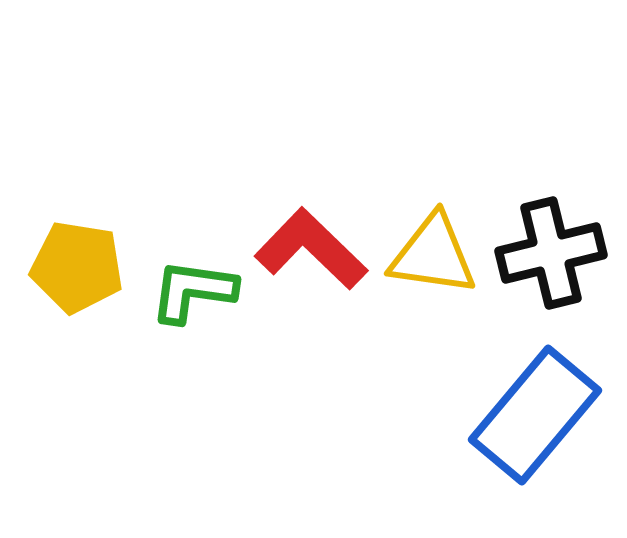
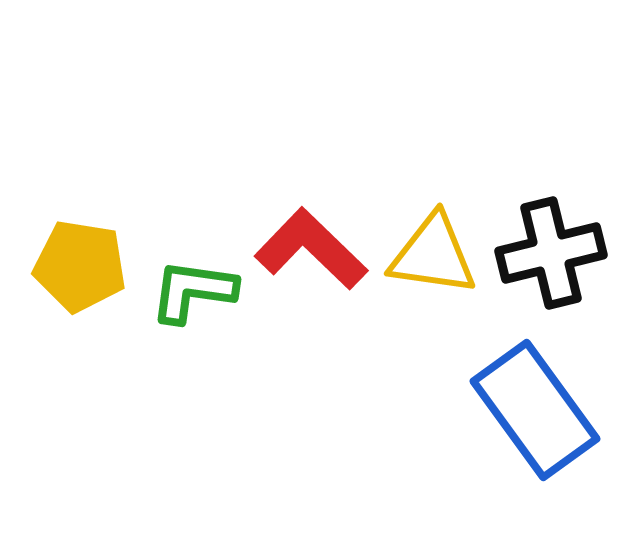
yellow pentagon: moved 3 px right, 1 px up
blue rectangle: moved 5 px up; rotated 76 degrees counterclockwise
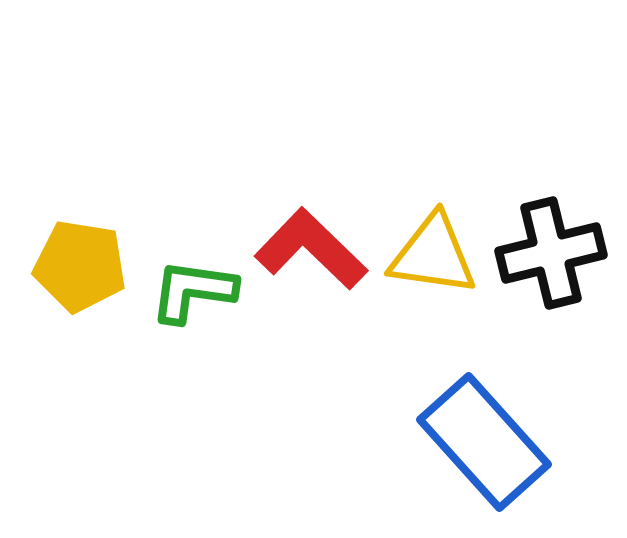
blue rectangle: moved 51 px left, 32 px down; rotated 6 degrees counterclockwise
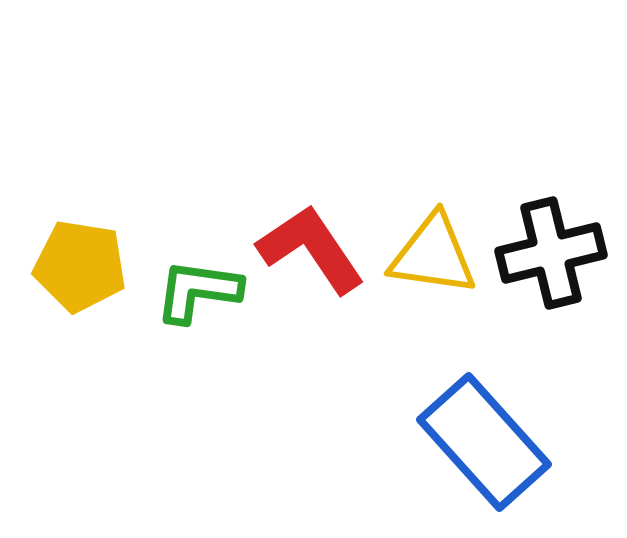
red L-shape: rotated 12 degrees clockwise
green L-shape: moved 5 px right
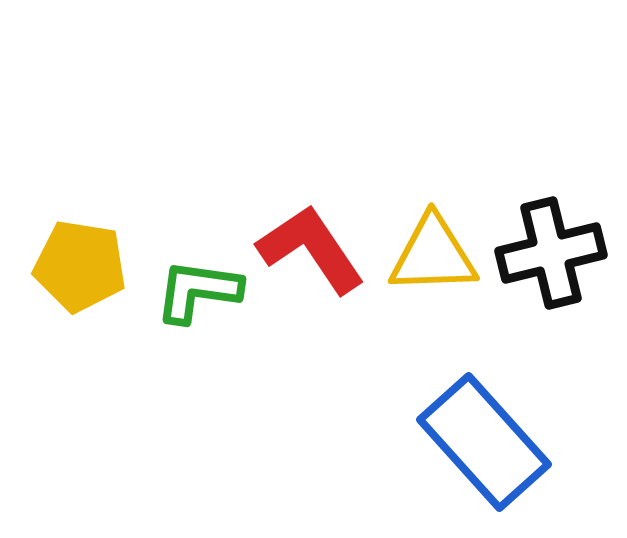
yellow triangle: rotated 10 degrees counterclockwise
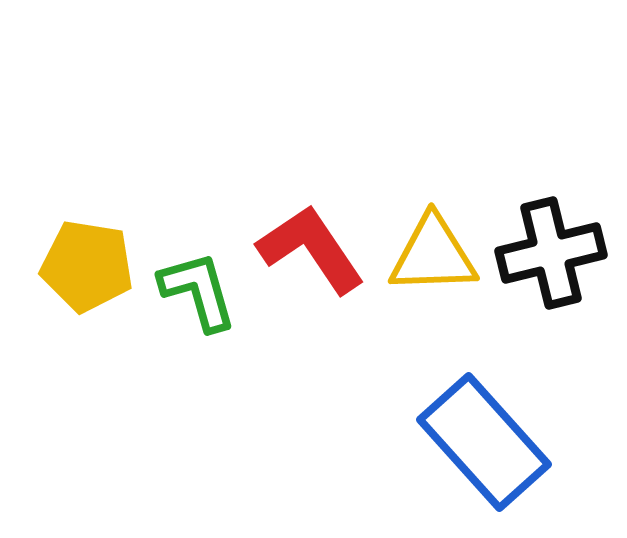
yellow pentagon: moved 7 px right
green L-shape: rotated 66 degrees clockwise
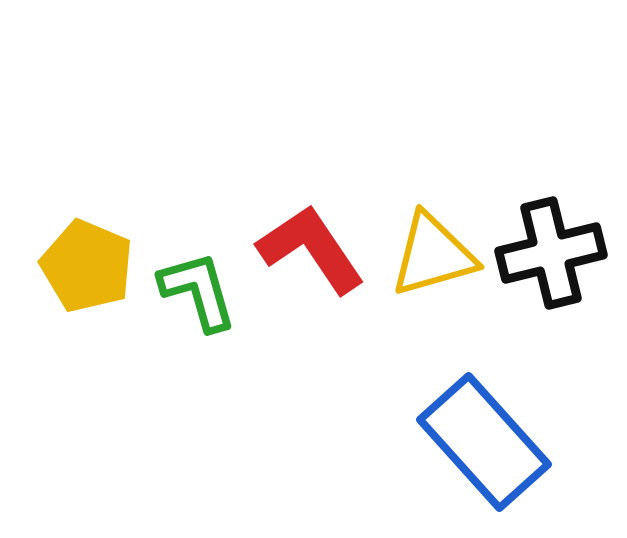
yellow triangle: rotated 14 degrees counterclockwise
yellow pentagon: rotated 14 degrees clockwise
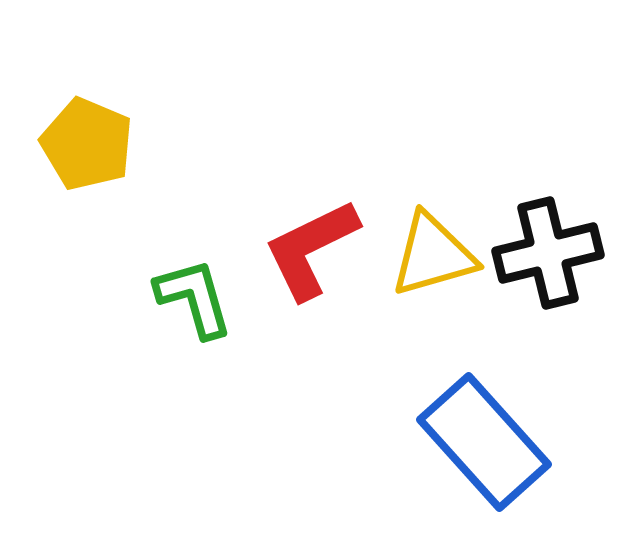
red L-shape: rotated 82 degrees counterclockwise
black cross: moved 3 px left
yellow pentagon: moved 122 px up
green L-shape: moved 4 px left, 7 px down
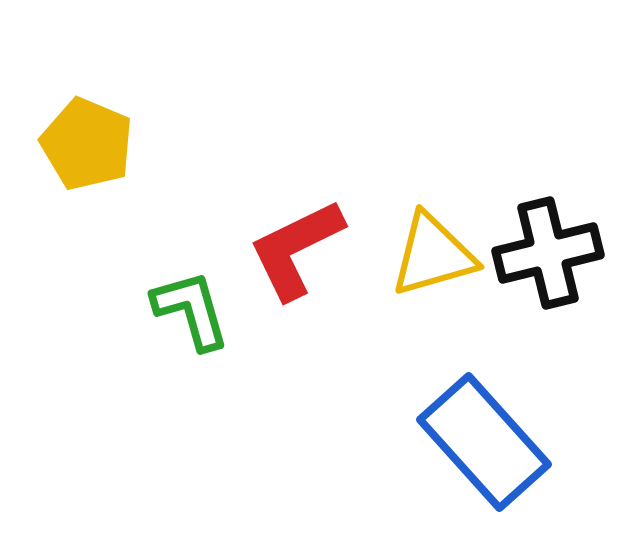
red L-shape: moved 15 px left
green L-shape: moved 3 px left, 12 px down
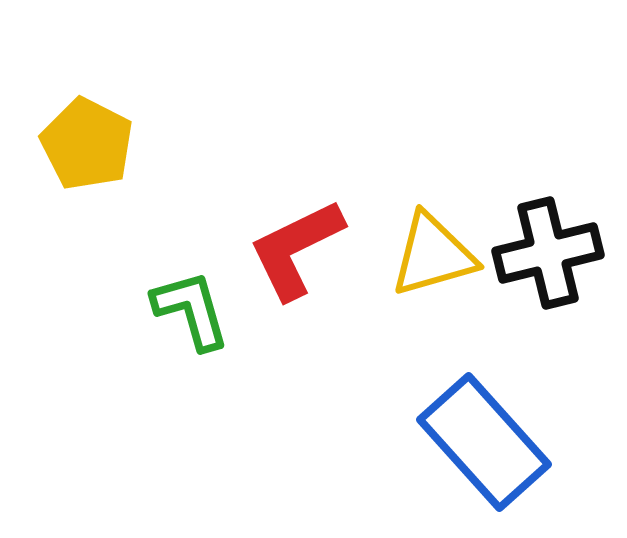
yellow pentagon: rotated 4 degrees clockwise
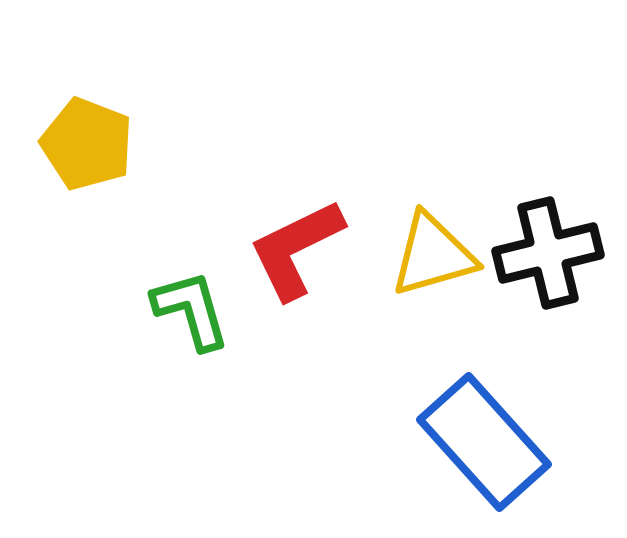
yellow pentagon: rotated 6 degrees counterclockwise
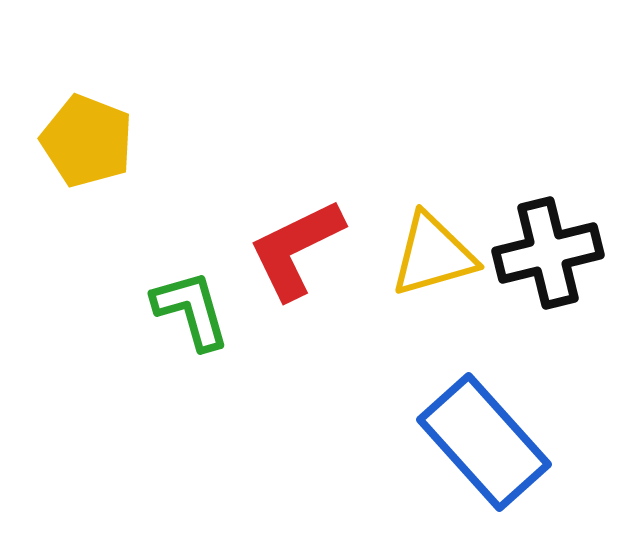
yellow pentagon: moved 3 px up
